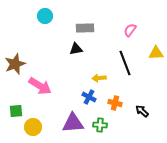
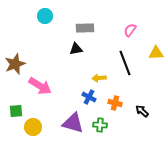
purple triangle: rotated 20 degrees clockwise
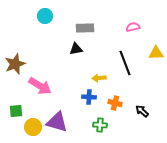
pink semicircle: moved 3 px right, 3 px up; rotated 40 degrees clockwise
blue cross: rotated 24 degrees counterclockwise
purple triangle: moved 16 px left, 1 px up
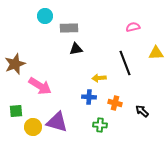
gray rectangle: moved 16 px left
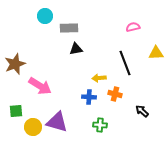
orange cross: moved 9 px up
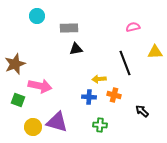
cyan circle: moved 8 px left
yellow triangle: moved 1 px left, 1 px up
yellow arrow: moved 1 px down
pink arrow: rotated 20 degrees counterclockwise
orange cross: moved 1 px left, 1 px down
green square: moved 2 px right, 11 px up; rotated 24 degrees clockwise
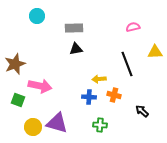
gray rectangle: moved 5 px right
black line: moved 2 px right, 1 px down
purple triangle: moved 1 px down
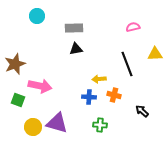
yellow triangle: moved 2 px down
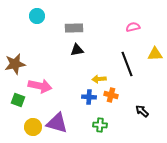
black triangle: moved 1 px right, 1 px down
brown star: rotated 10 degrees clockwise
orange cross: moved 3 px left
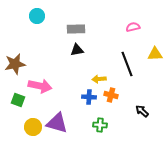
gray rectangle: moved 2 px right, 1 px down
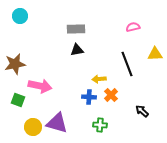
cyan circle: moved 17 px left
orange cross: rotated 32 degrees clockwise
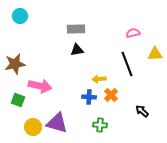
pink semicircle: moved 6 px down
